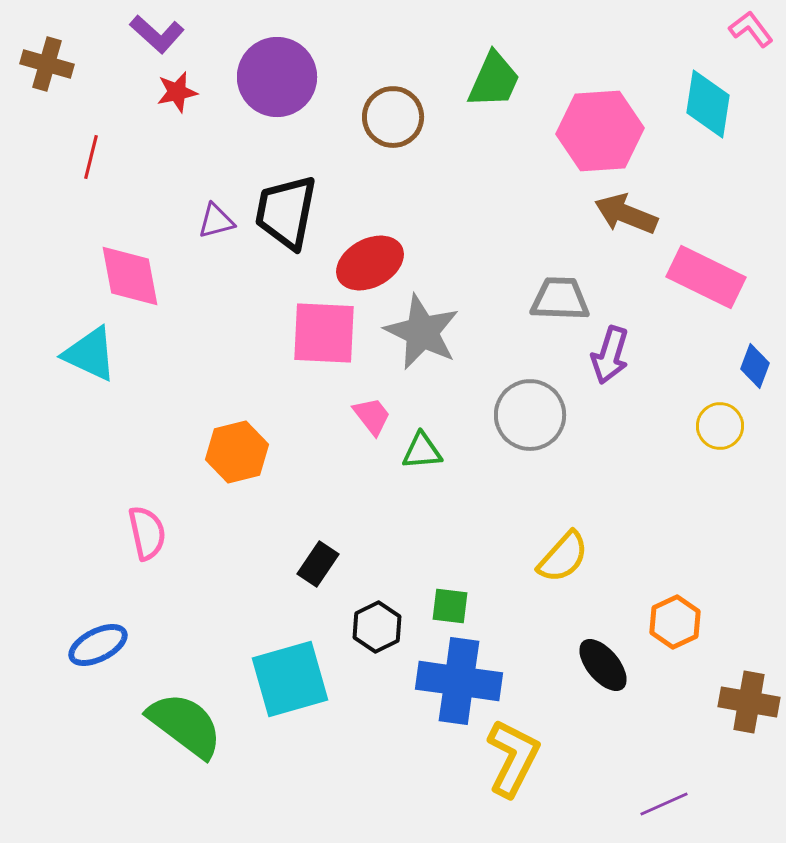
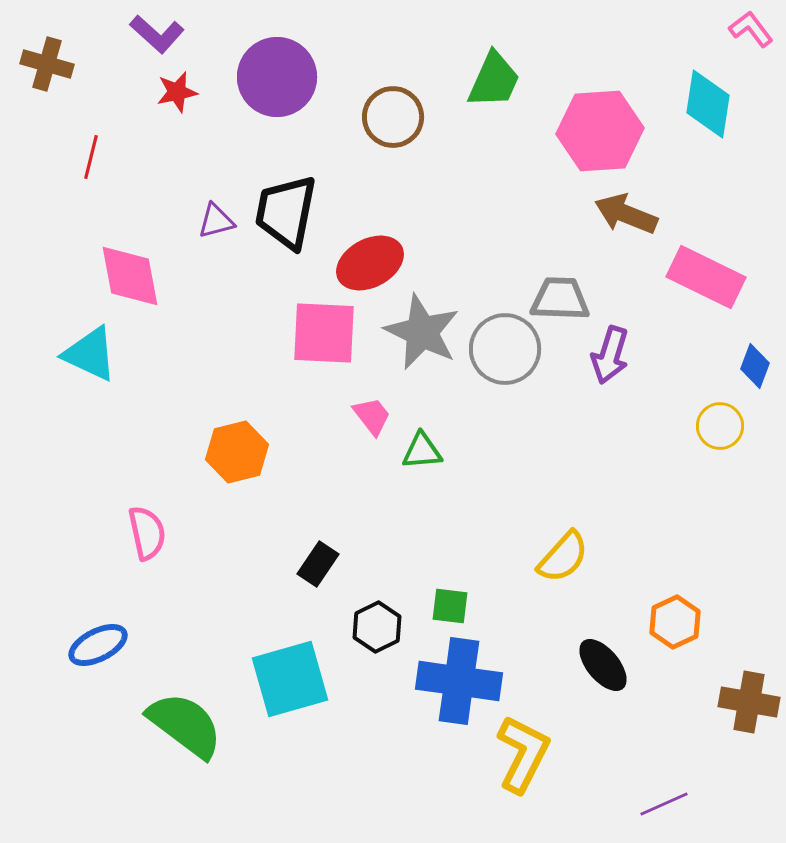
gray circle at (530, 415): moved 25 px left, 66 px up
yellow L-shape at (513, 758): moved 10 px right, 4 px up
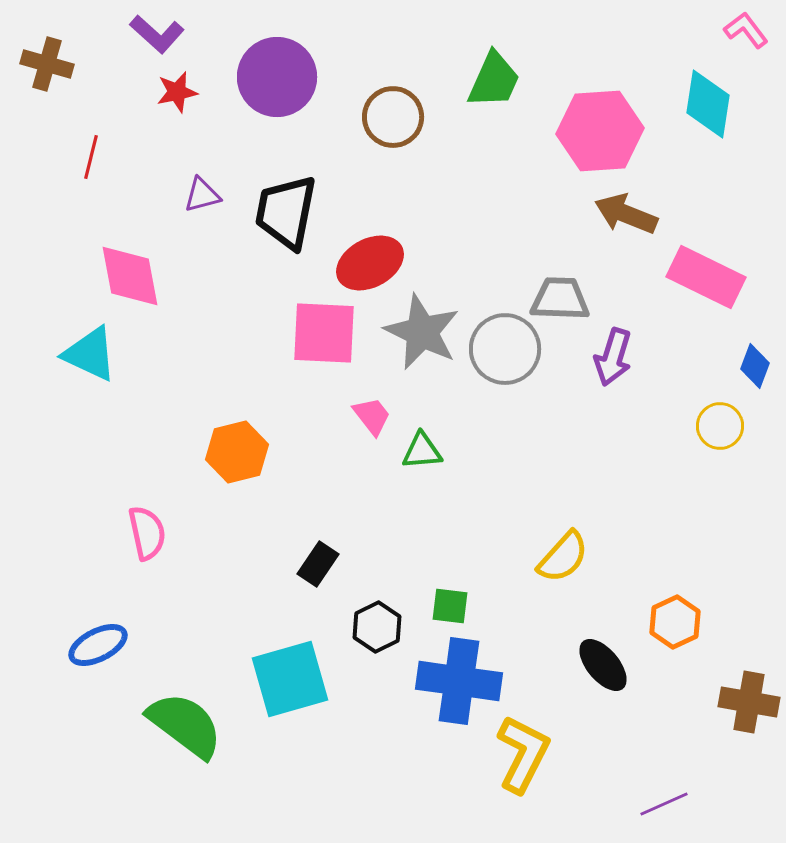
pink L-shape at (751, 29): moved 5 px left, 1 px down
purple triangle at (216, 221): moved 14 px left, 26 px up
purple arrow at (610, 355): moved 3 px right, 2 px down
